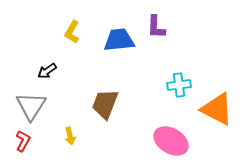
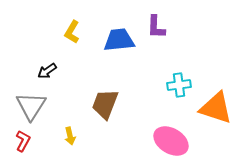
orange triangle: moved 1 px left, 1 px up; rotated 9 degrees counterclockwise
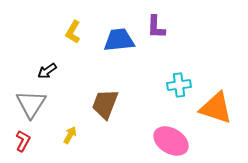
yellow L-shape: moved 1 px right
gray triangle: moved 2 px up
yellow arrow: moved 1 px up; rotated 138 degrees counterclockwise
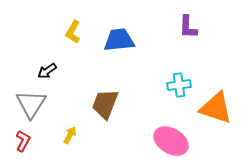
purple L-shape: moved 32 px right
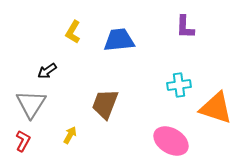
purple L-shape: moved 3 px left
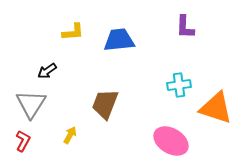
yellow L-shape: rotated 125 degrees counterclockwise
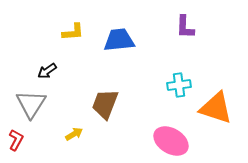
yellow arrow: moved 4 px right, 1 px up; rotated 30 degrees clockwise
red L-shape: moved 7 px left, 1 px up
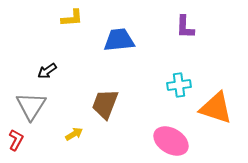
yellow L-shape: moved 1 px left, 14 px up
gray triangle: moved 2 px down
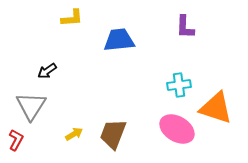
brown trapezoid: moved 8 px right, 30 px down
pink ellipse: moved 6 px right, 12 px up
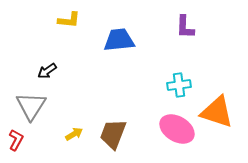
yellow L-shape: moved 3 px left, 2 px down; rotated 10 degrees clockwise
orange triangle: moved 1 px right, 4 px down
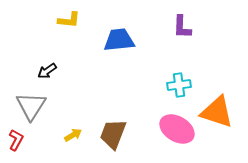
purple L-shape: moved 3 px left
yellow arrow: moved 1 px left, 1 px down
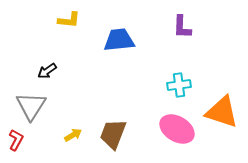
orange triangle: moved 5 px right
